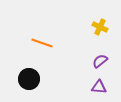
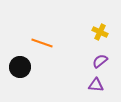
yellow cross: moved 5 px down
black circle: moved 9 px left, 12 px up
purple triangle: moved 3 px left, 2 px up
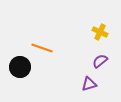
orange line: moved 5 px down
purple triangle: moved 7 px left, 1 px up; rotated 21 degrees counterclockwise
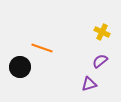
yellow cross: moved 2 px right
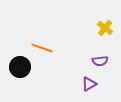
yellow cross: moved 3 px right, 4 px up; rotated 14 degrees clockwise
purple semicircle: rotated 147 degrees counterclockwise
purple triangle: rotated 14 degrees counterclockwise
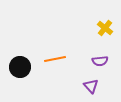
orange line: moved 13 px right, 11 px down; rotated 30 degrees counterclockwise
purple triangle: moved 2 px right, 2 px down; rotated 42 degrees counterclockwise
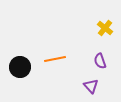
purple semicircle: rotated 77 degrees clockwise
